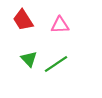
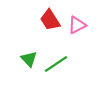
red trapezoid: moved 27 px right
pink triangle: moved 17 px right; rotated 24 degrees counterclockwise
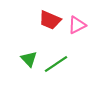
red trapezoid: rotated 35 degrees counterclockwise
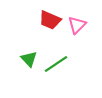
pink triangle: rotated 18 degrees counterclockwise
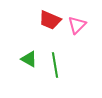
green triangle: rotated 18 degrees counterclockwise
green line: moved 1 px left, 1 px down; rotated 65 degrees counterclockwise
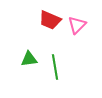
green triangle: rotated 36 degrees counterclockwise
green line: moved 2 px down
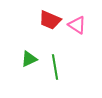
pink triangle: rotated 42 degrees counterclockwise
green triangle: rotated 18 degrees counterclockwise
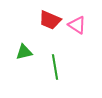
green triangle: moved 5 px left, 7 px up; rotated 12 degrees clockwise
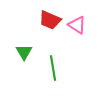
green triangle: rotated 48 degrees counterclockwise
green line: moved 2 px left, 1 px down
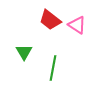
red trapezoid: rotated 15 degrees clockwise
green line: rotated 20 degrees clockwise
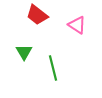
red trapezoid: moved 13 px left, 5 px up
green line: rotated 25 degrees counterclockwise
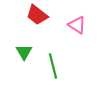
green line: moved 2 px up
